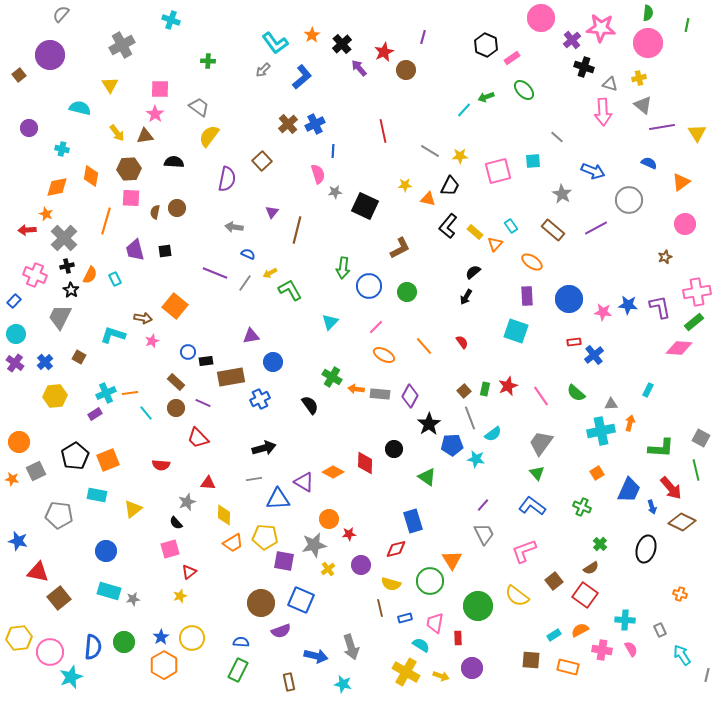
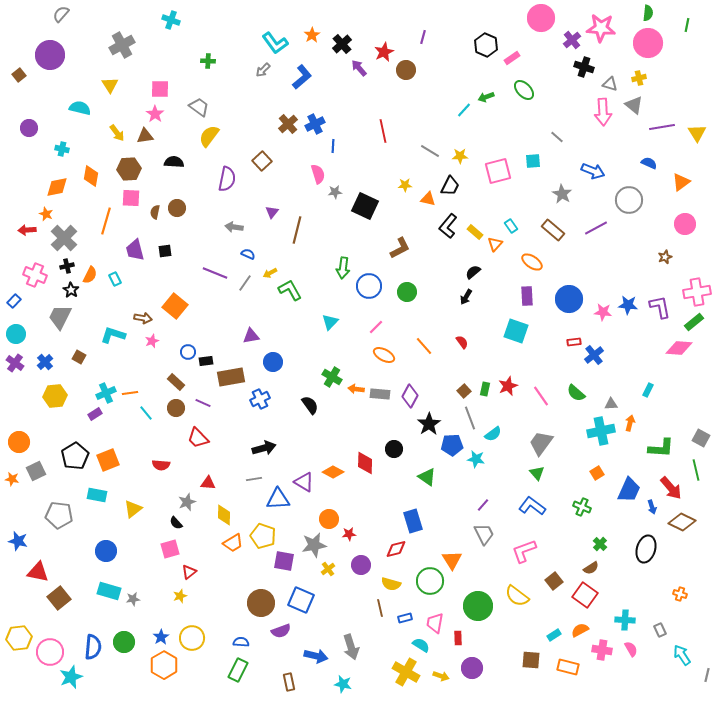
gray triangle at (643, 105): moved 9 px left
blue line at (333, 151): moved 5 px up
yellow pentagon at (265, 537): moved 2 px left, 1 px up; rotated 15 degrees clockwise
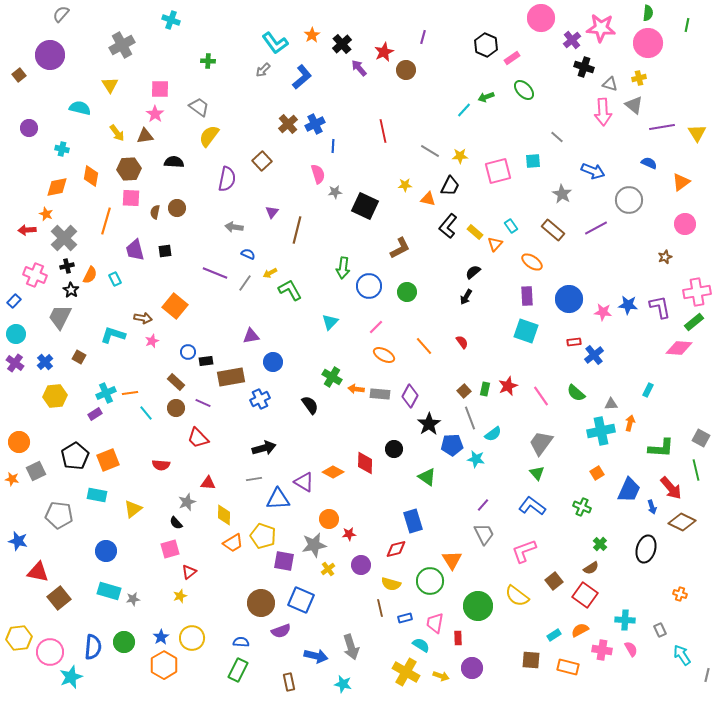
cyan square at (516, 331): moved 10 px right
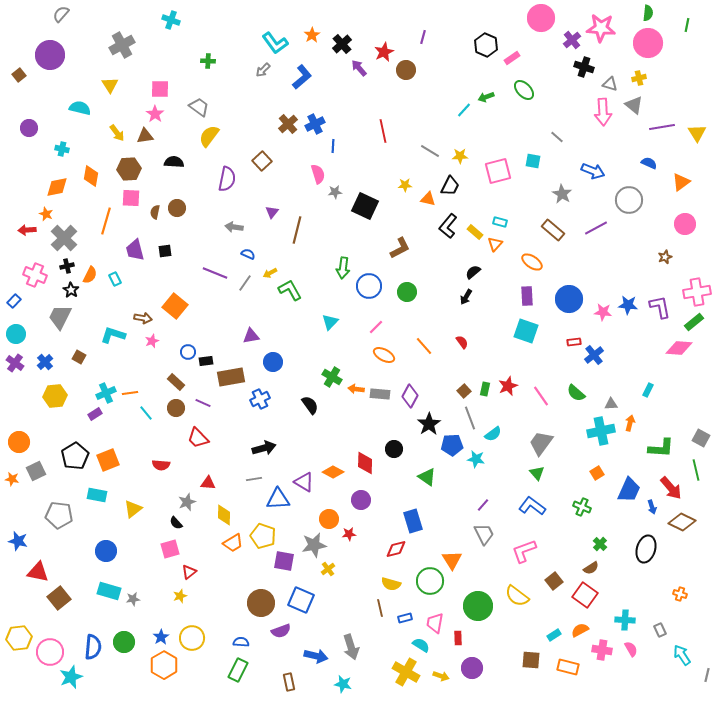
cyan square at (533, 161): rotated 14 degrees clockwise
cyan rectangle at (511, 226): moved 11 px left, 4 px up; rotated 40 degrees counterclockwise
purple circle at (361, 565): moved 65 px up
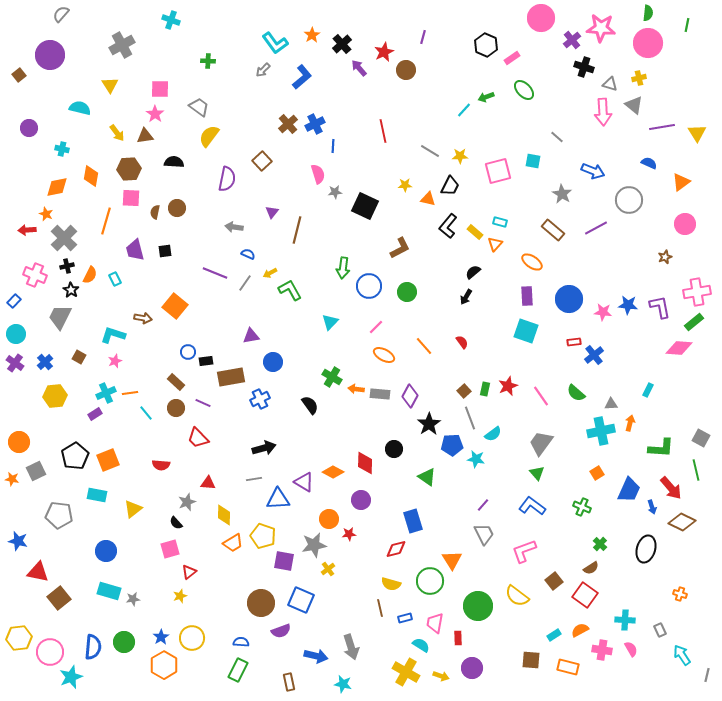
pink star at (152, 341): moved 37 px left, 20 px down
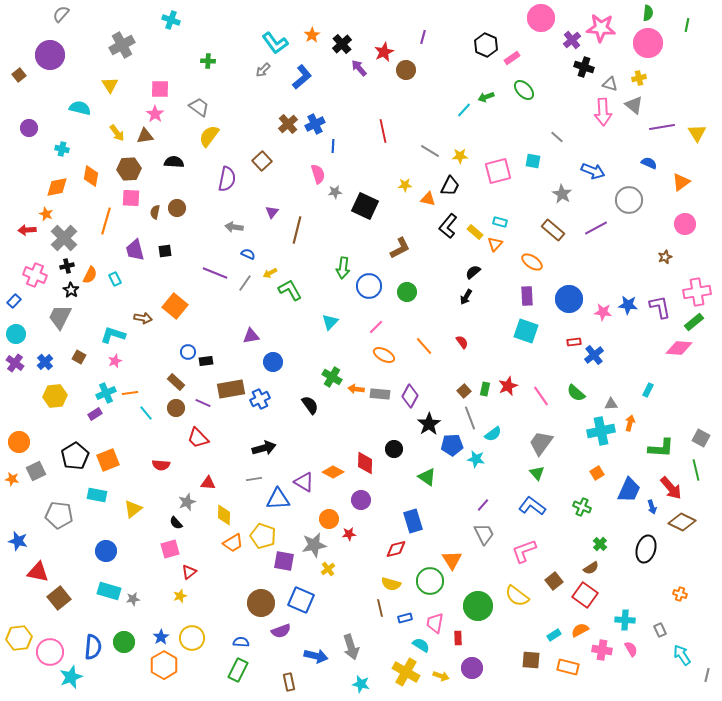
brown rectangle at (231, 377): moved 12 px down
cyan star at (343, 684): moved 18 px right
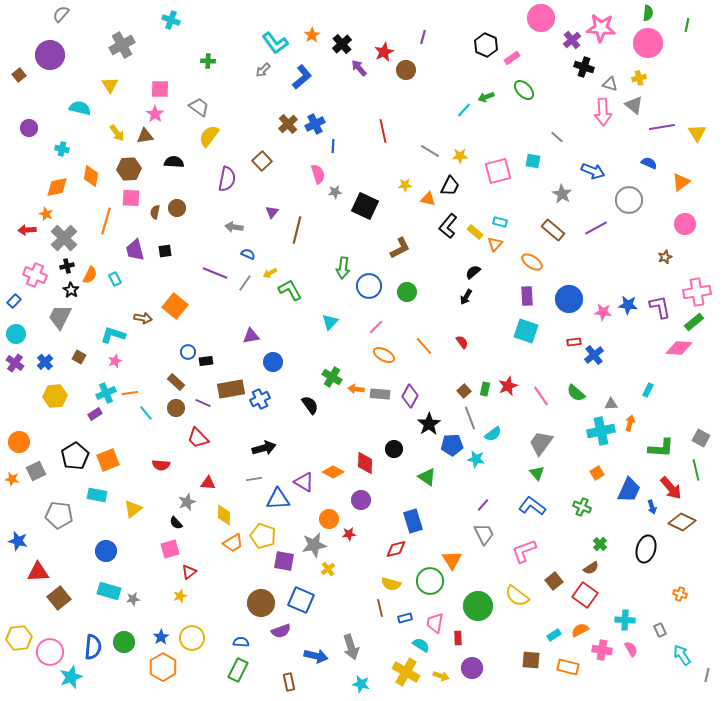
red triangle at (38, 572): rotated 15 degrees counterclockwise
orange hexagon at (164, 665): moved 1 px left, 2 px down
